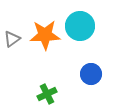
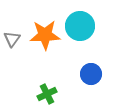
gray triangle: rotated 18 degrees counterclockwise
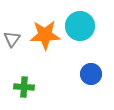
green cross: moved 23 px left, 7 px up; rotated 30 degrees clockwise
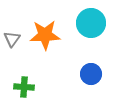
cyan circle: moved 11 px right, 3 px up
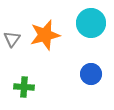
orange star: rotated 12 degrees counterclockwise
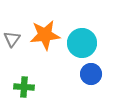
cyan circle: moved 9 px left, 20 px down
orange star: rotated 8 degrees clockwise
